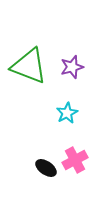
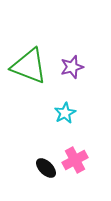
cyan star: moved 2 px left
black ellipse: rotated 10 degrees clockwise
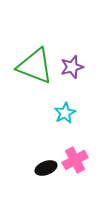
green triangle: moved 6 px right
black ellipse: rotated 65 degrees counterclockwise
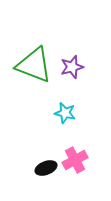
green triangle: moved 1 px left, 1 px up
cyan star: rotated 30 degrees counterclockwise
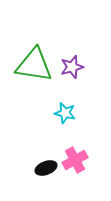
green triangle: rotated 12 degrees counterclockwise
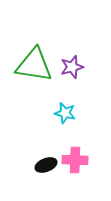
pink cross: rotated 30 degrees clockwise
black ellipse: moved 3 px up
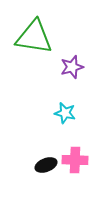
green triangle: moved 28 px up
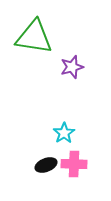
cyan star: moved 1 px left, 20 px down; rotated 25 degrees clockwise
pink cross: moved 1 px left, 4 px down
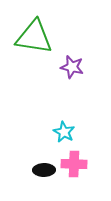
purple star: rotated 30 degrees clockwise
cyan star: moved 1 px up; rotated 10 degrees counterclockwise
black ellipse: moved 2 px left, 5 px down; rotated 20 degrees clockwise
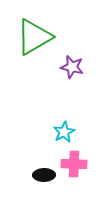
green triangle: rotated 39 degrees counterclockwise
cyan star: rotated 15 degrees clockwise
black ellipse: moved 5 px down
